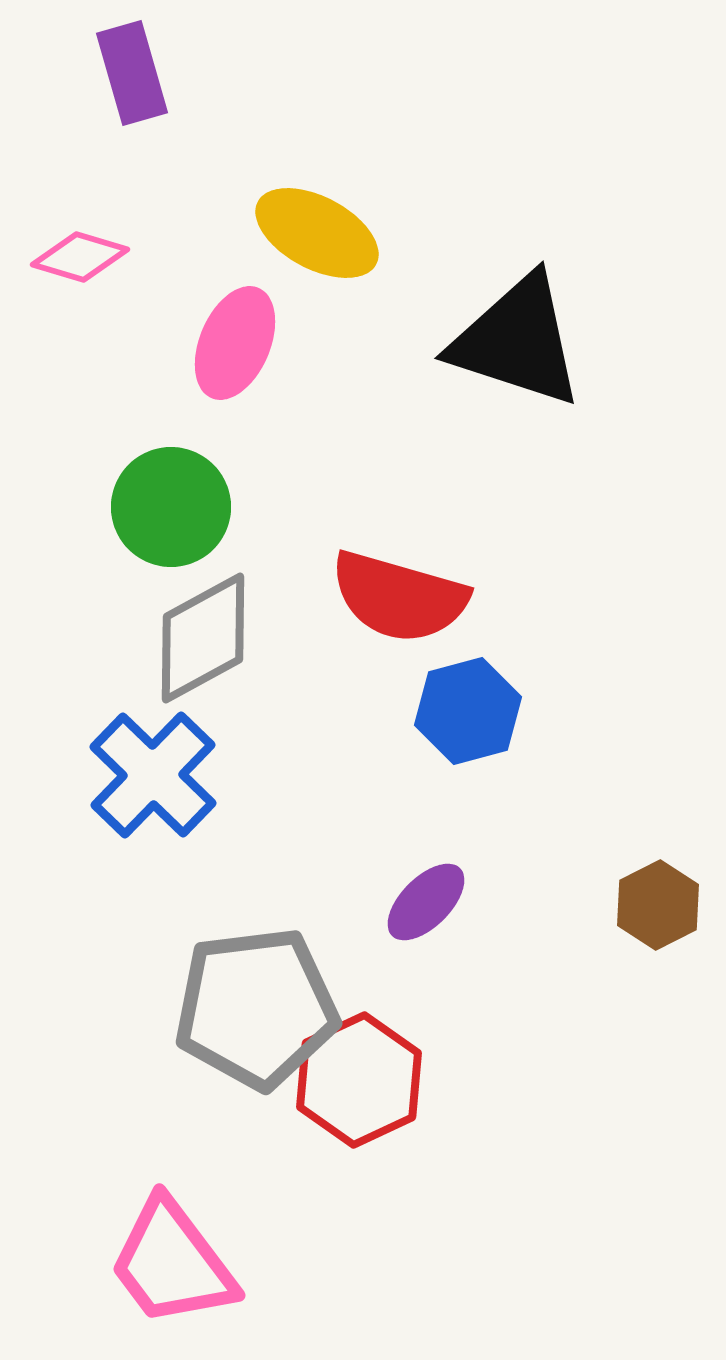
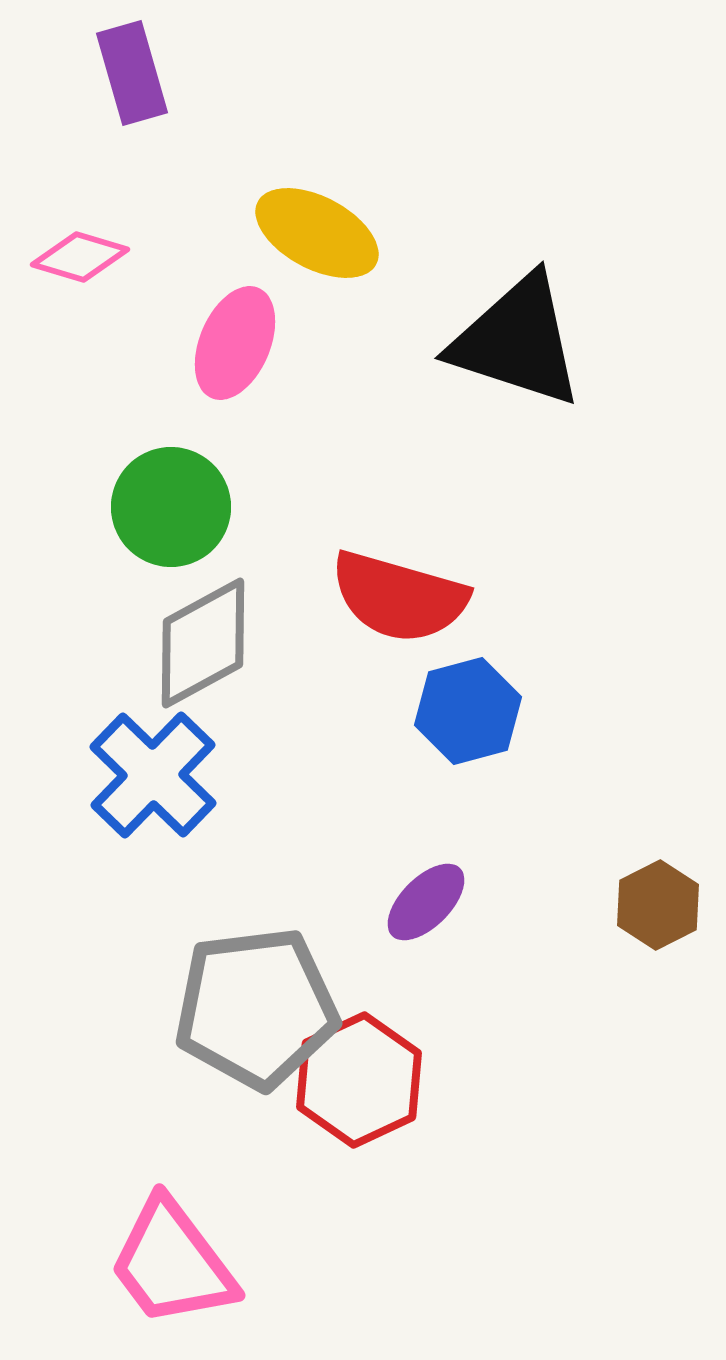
gray diamond: moved 5 px down
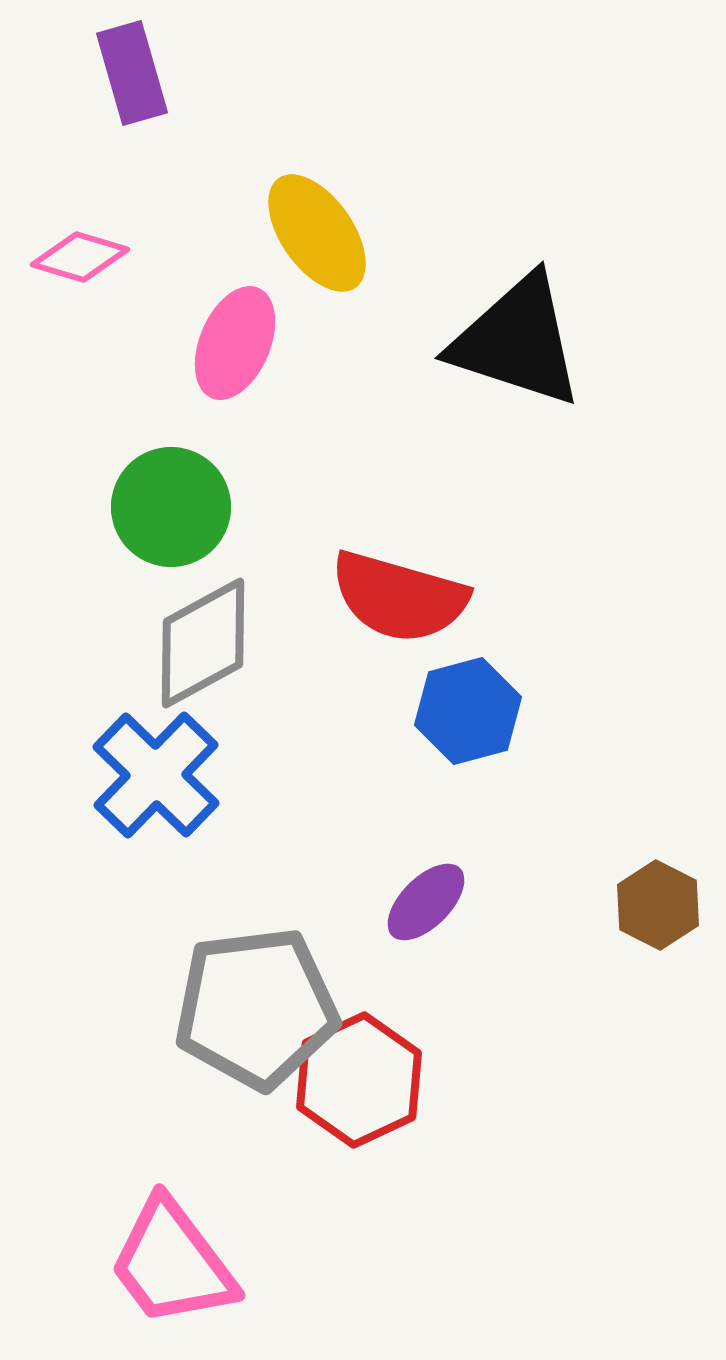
yellow ellipse: rotated 27 degrees clockwise
blue cross: moved 3 px right
brown hexagon: rotated 6 degrees counterclockwise
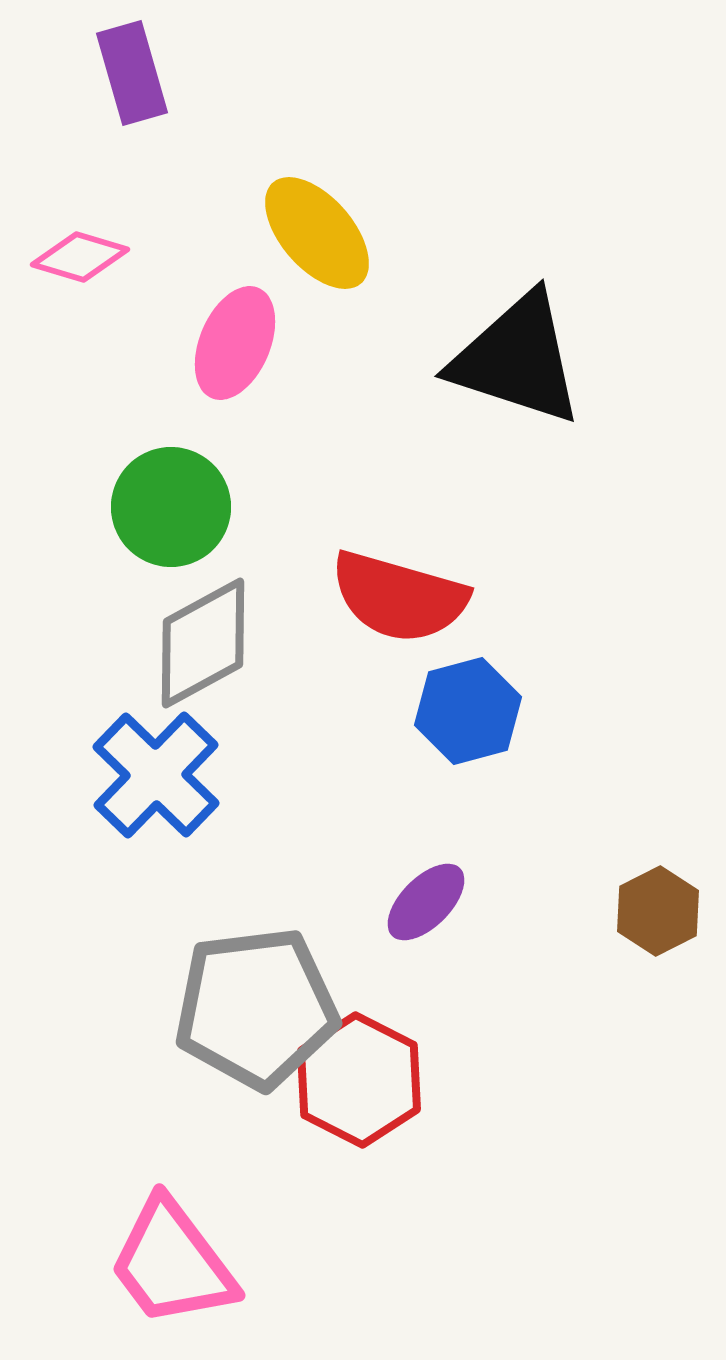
yellow ellipse: rotated 6 degrees counterclockwise
black triangle: moved 18 px down
brown hexagon: moved 6 px down; rotated 6 degrees clockwise
red hexagon: rotated 8 degrees counterclockwise
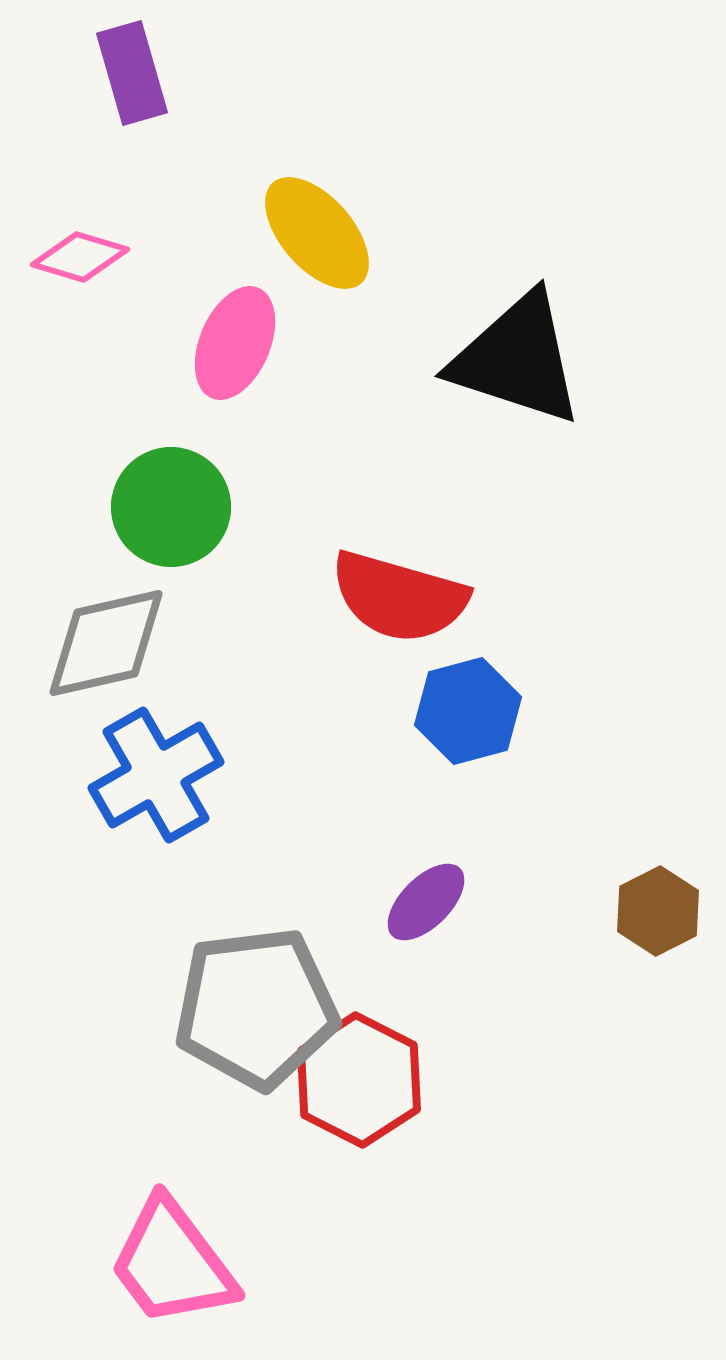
gray diamond: moved 97 px left; rotated 16 degrees clockwise
blue cross: rotated 16 degrees clockwise
